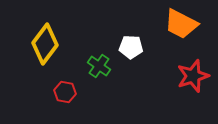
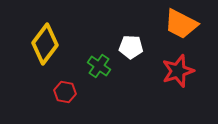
red star: moved 15 px left, 5 px up
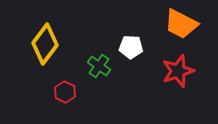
red hexagon: rotated 15 degrees clockwise
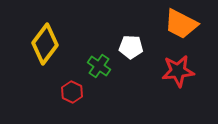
red star: rotated 12 degrees clockwise
red hexagon: moved 7 px right
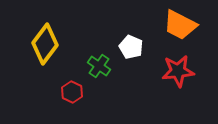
orange trapezoid: moved 1 px left, 1 px down
white pentagon: rotated 20 degrees clockwise
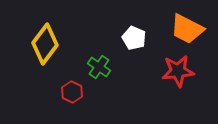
orange trapezoid: moved 7 px right, 4 px down
white pentagon: moved 3 px right, 9 px up
green cross: moved 1 px down
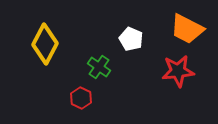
white pentagon: moved 3 px left, 1 px down
yellow diamond: rotated 9 degrees counterclockwise
red hexagon: moved 9 px right, 6 px down
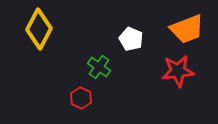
orange trapezoid: rotated 48 degrees counterclockwise
yellow diamond: moved 6 px left, 15 px up
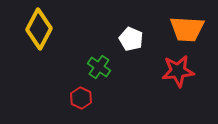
orange trapezoid: rotated 24 degrees clockwise
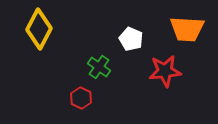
red star: moved 13 px left
